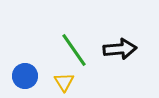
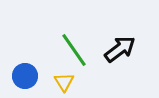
black arrow: rotated 32 degrees counterclockwise
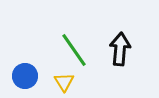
black arrow: rotated 48 degrees counterclockwise
